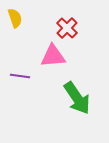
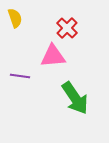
green arrow: moved 2 px left
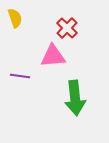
green arrow: rotated 28 degrees clockwise
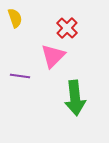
pink triangle: rotated 40 degrees counterclockwise
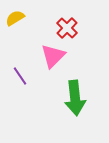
yellow semicircle: rotated 102 degrees counterclockwise
purple line: rotated 48 degrees clockwise
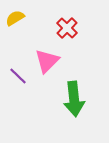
pink triangle: moved 6 px left, 5 px down
purple line: moved 2 px left; rotated 12 degrees counterclockwise
green arrow: moved 1 px left, 1 px down
